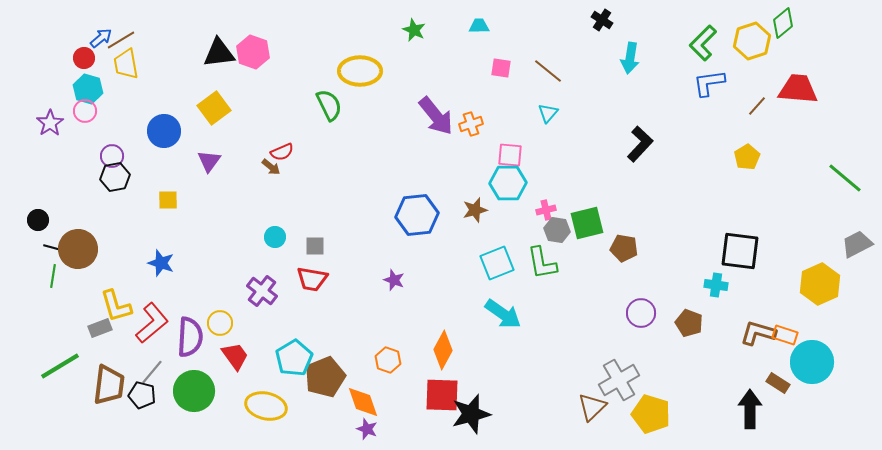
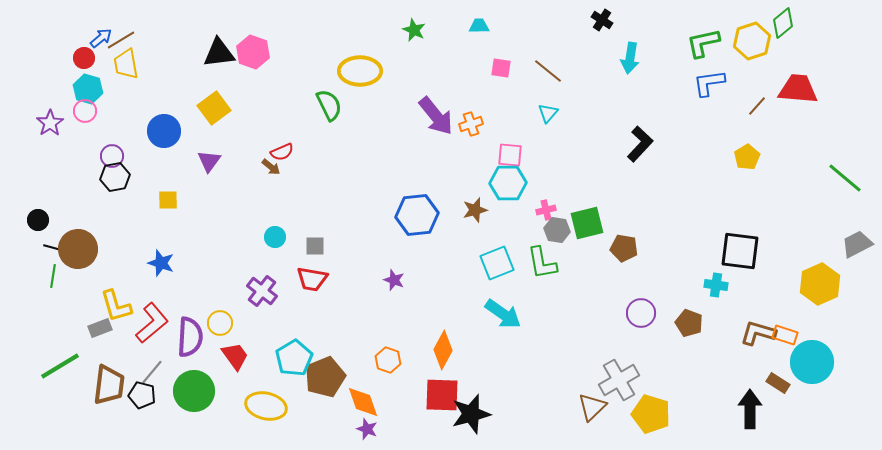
green L-shape at (703, 43): rotated 33 degrees clockwise
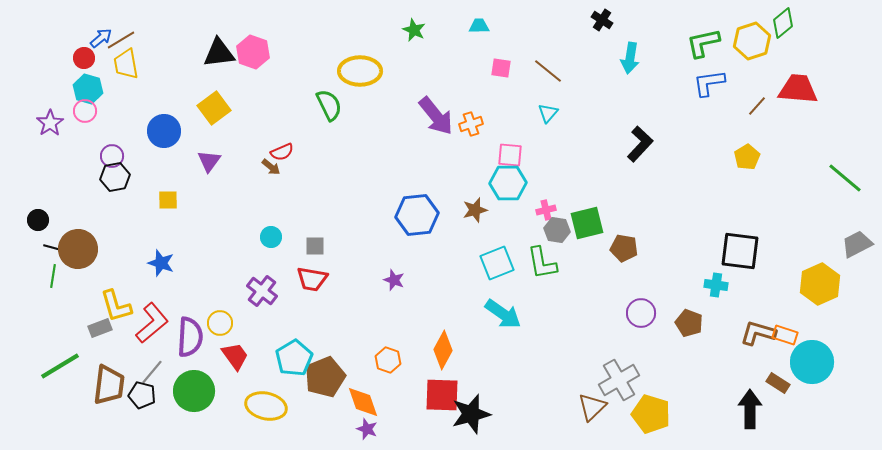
cyan circle at (275, 237): moved 4 px left
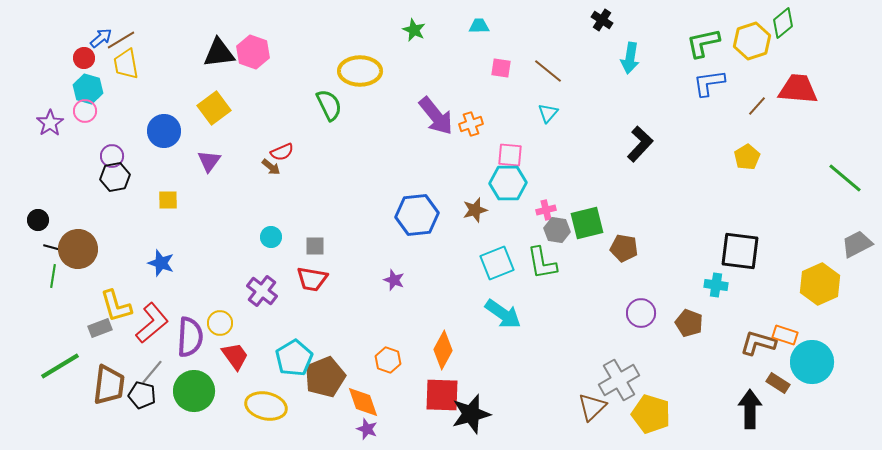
brown L-shape at (758, 333): moved 10 px down
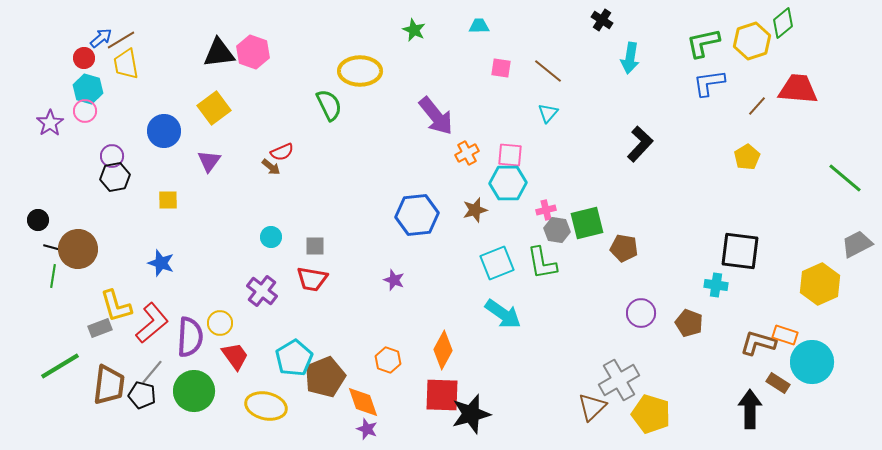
orange cross at (471, 124): moved 4 px left, 29 px down; rotated 10 degrees counterclockwise
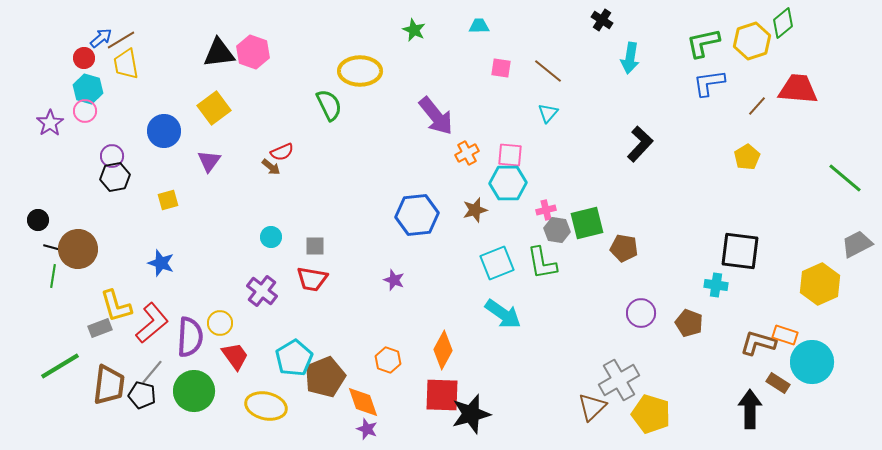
yellow square at (168, 200): rotated 15 degrees counterclockwise
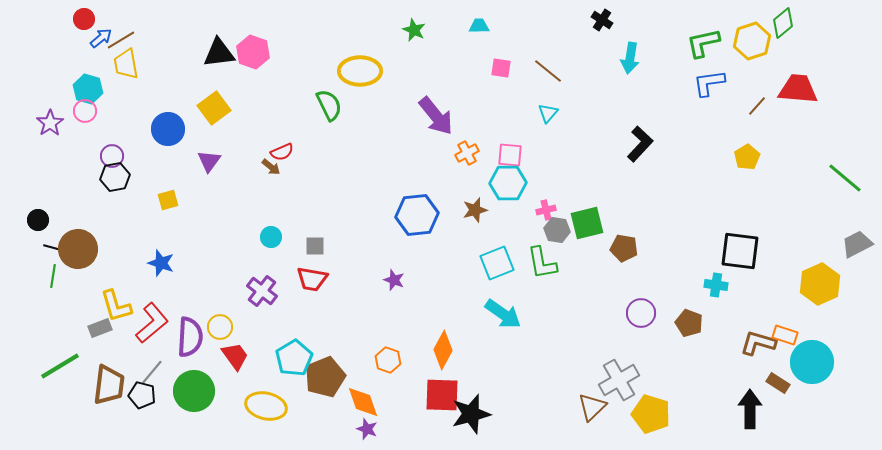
red circle at (84, 58): moved 39 px up
blue circle at (164, 131): moved 4 px right, 2 px up
yellow circle at (220, 323): moved 4 px down
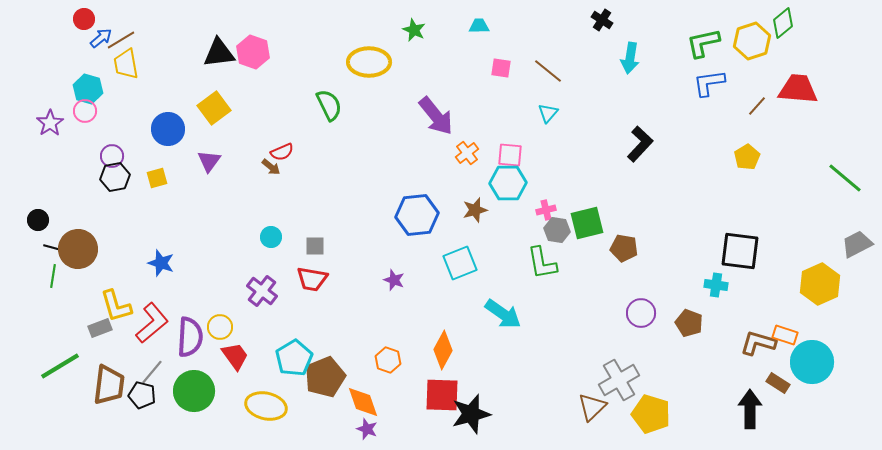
yellow ellipse at (360, 71): moved 9 px right, 9 px up
orange cross at (467, 153): rotated 10 degrees counterclockwise
yellow square at (168, 200): moved 11 px left, 22 px up
cyan square at (497, 263): moved 37 px left
